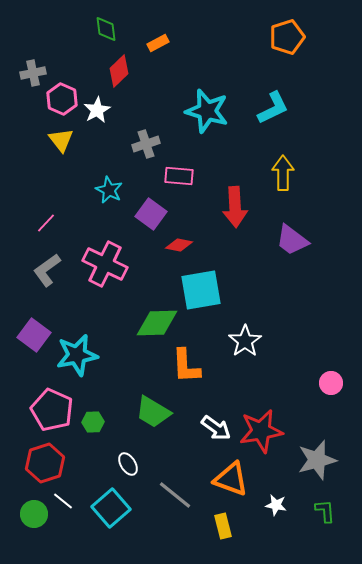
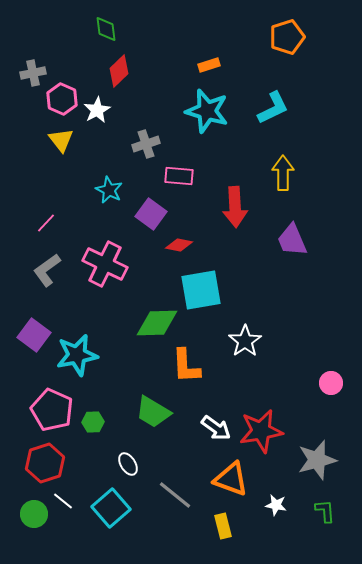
orange rectangle at (158, 43): moved 51 px right, 22 px down; rotated 10 degrees clockwise
purple trapezoid at (292, 240): rotated 30 degrees clockwise
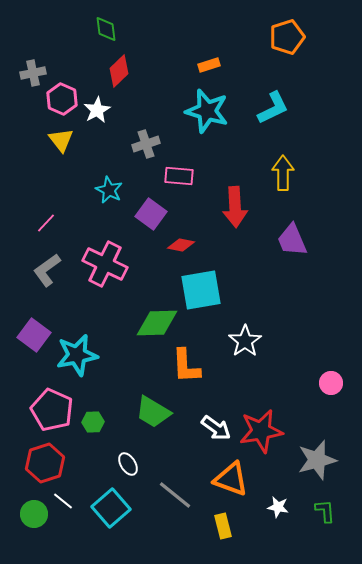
red diamond at (179, 245): moved 2 px right
white star at (276, 505): moved 2 px right, 2 px down
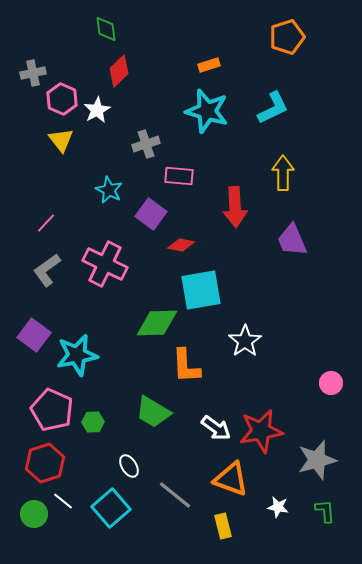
white ellipse at (128, 464): moved 1 px right, 2 px down
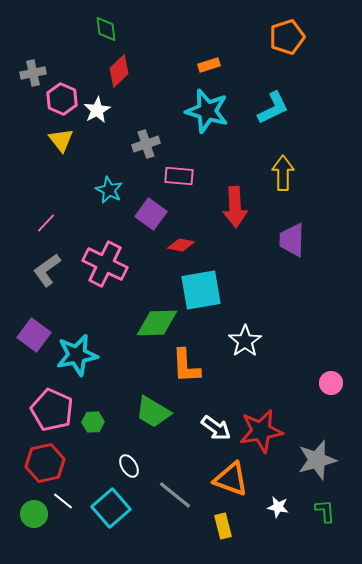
purple trapezoid at (292, 240): rotated 24 degrees clockwise
red hexagon at (45, 463): rotated 6 degrees clockwise
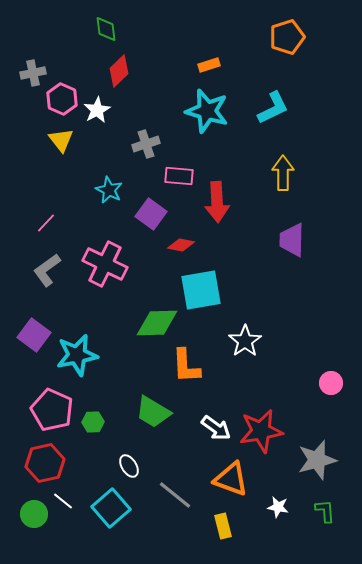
red arrow at (235, 207): moved 18 px left, 5 px up
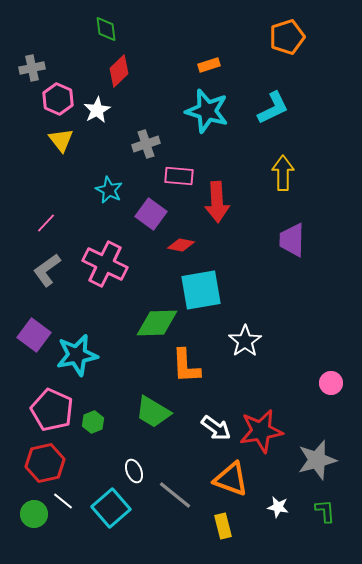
gray cross at (33, 73): moved 1 px left, 5 px up
pink hexagon at (62, 99): moved 4 px left
green hexagon at (93, 422): rotated 20 degrees counterclockwise
white ellipse at (129, 466): moved 5 px right, 5 px down; rotated 10 degrees clockwise
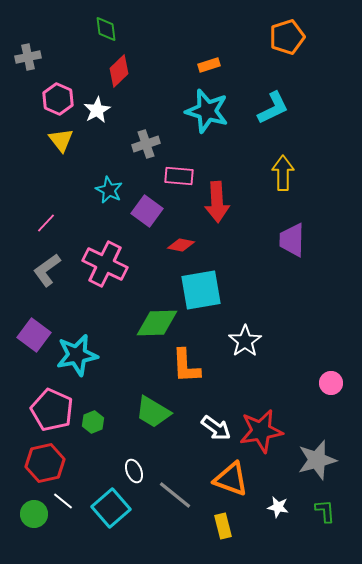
gray cross at (32, 68): moved 4 px left, 11 px up
purple square at (151, 214): moved 4 px left, 3 px up
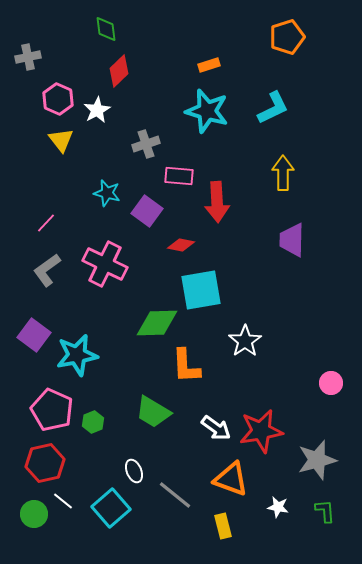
cyan star at (109, 190): moved 2 px left, 3 px down; rotated 12 degrees counterclockwise
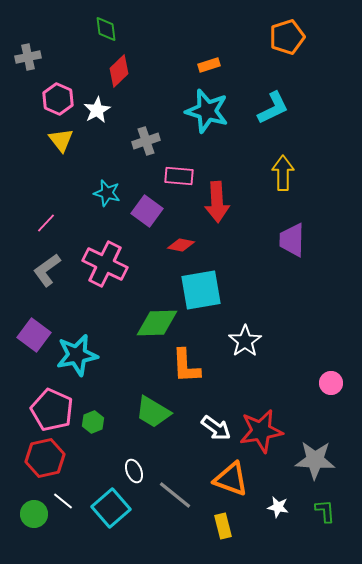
gray cross at (146, 144): moved 3 px up
gray star at (317, 460): moved 2 px left; rotated 18 degrees clockwise
red hexagon at (45, 463): moved 5 px up
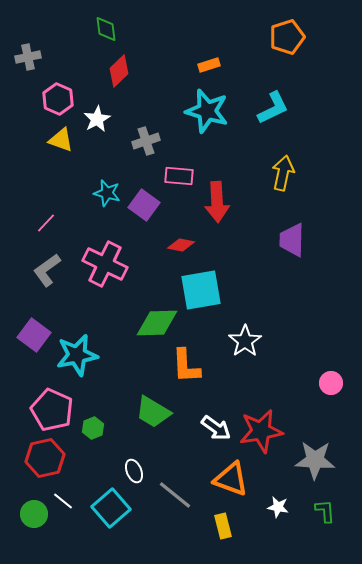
white star at (97, 110): moved 9 px down
yellow triangle at (61, 140): rotated 32 degrees counterclockwise
yellow arrow at (283, 173): rotated 12 degrees clockwise
purple square at (147, 211): moved 3 px left, 6 px up
green hexagon at (93, 422): moved 6 px down
